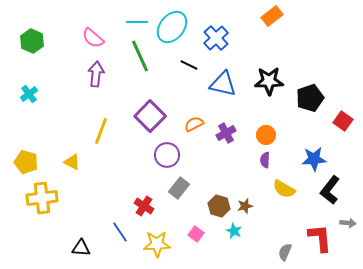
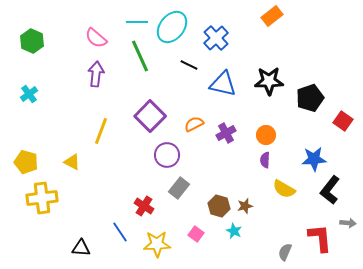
pink semicircle: moved 3 px right
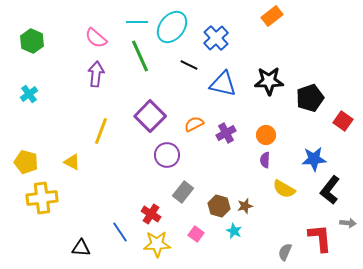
gray rectangle: moved 4 px right, 4 px down
red cross: moved 7 px right, 8 px down
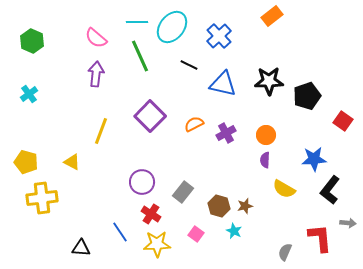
blue cross: moved 3 px right, 2 px up
black pentagon: moved 3 px left, 2 px up
purple circle: moved 25 px left, 27 px down
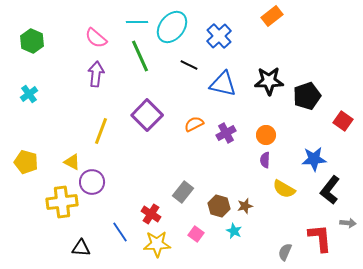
purple square: moved 3 px left, 1 px up
purple circle: moved 50 px left
yellow cross: moved 20 px right, 4 px down
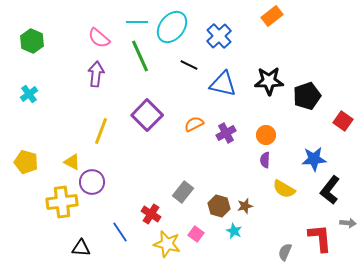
pink semicircle: moved 3 px right
yellow star: moved 10 px right; rotated 16 degrees clockwise
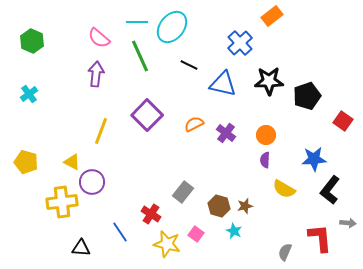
blue cross: moved 21 px right, 7 px down
purple cross: rotated 24 degrees counterclockwise
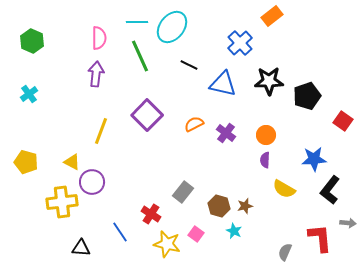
pink semicircle: rotated 130 degrees counterclockwise
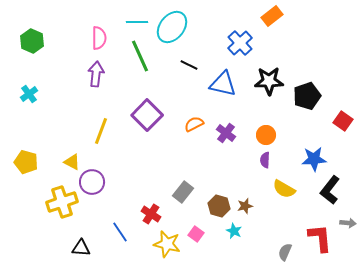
yellow cross: rotated 12 degrees counterclockwise
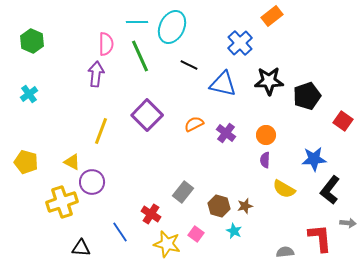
cyan ellipse: rotated 12 degrees counterclockwise
pink semicircle: moved 7 px right, 6 px down
gray semicircle: rotated 60 degrees clockwise
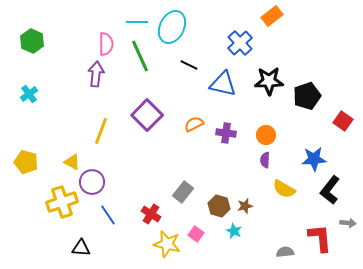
purple cross: rotated 30 degrees counterclockwise
blue line: moved 12 px left, 17 px up
